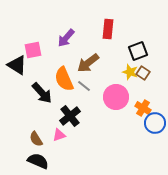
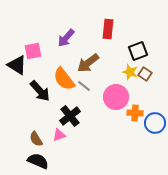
pink square: moved 1 px down
brown square: moved 2 px right, 1 px down
orange semicircle: rotated 15 degrees counterclockwise
black arrow: moved 2 px left, 2 px up
orange cross: moved 8 px left, 5 px down; rotated 28 degrees counterclockwise
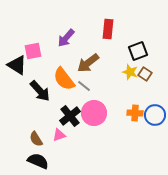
pink circle: moved 22 px left, 16 px down
blue circle: moved 8 px up
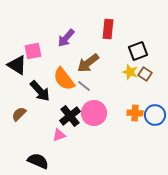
brown semicircle: moved 17 px left, 25 px up; rotated 77 degrees clockwise
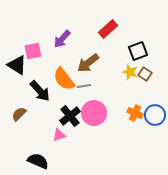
red rectangle: rotated 42 degrees clockwise
purple arrow: moved 4 px left, 1 px down
gray line: rotated 48 degrees counterclockwise
orange cross: rotated 21 degrees clockwise
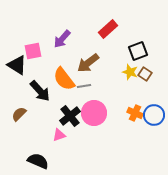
blue circle: moved 1 px left
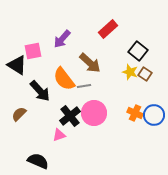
black square: rotated 30 degrees counterclockwise
brown arrow: moved 2 px right; rotated 100 degrees counterclockwise
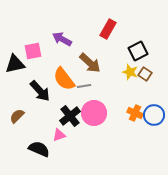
red rectangle: rotated 18 degrees counterclockwise
purple arrow: rotated 78 degrees clockwise
black square: rotated 24 degrees clockwise
black triangle: moved 2 px left, 1 px up; rotated 45 degrees counterclockwise
brown semicircle: moved 2 px left, 2 px down
black semicircle: moved 1 px right, 12 px up
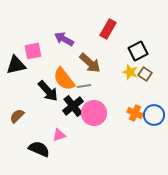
purple arrow: moved 2 px right
black triangle: moved 1 px right, 1 px down
black arrow: moved 8 px right
black cross: moved 3 px right, 10 px up
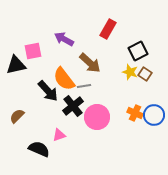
pink circle: moved 3 px right, 4 px down
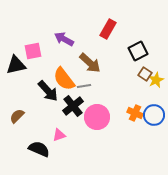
yellow star: moved 26 px right, 8 px down; rotated 28 degrees clockwise
